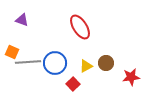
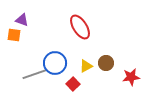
orange square: moved 2 px right, 17 px up; rotated 16 degrees counterclockwise
gray line: moved 7 px right, 12 px down; rotated 15 degrees counterclockwise
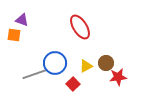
red star: moved 13 px left
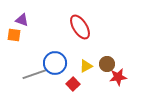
brown circle: moved 1 px right, 1 px down
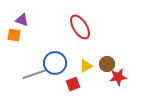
red square: rotated 24 degrees clockwise
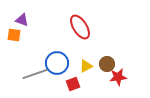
blue circle: moved 2 px right
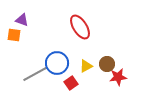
gray line: rotated 10 degrees counterclockwise
red square: moved 2 px left, 1 px up; rotated 16 degrees counterclockwise
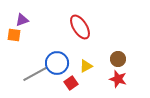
purple triangle: rotated 40 degrees counterclockwise
brown circle: moved 11 px right, 5 px up
red star: moved 2 px down; rotated 24 degrees clockwise
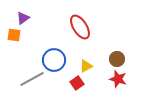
purple triangle: moved 1 px right, 2 px up; rotated 16 degrees counterclockwise
brown circle: moved 1 px left
blue circle: moved 3 px left, 3 px up
gray line: moved 3 px left, 5 px down
red square: moved 6 px right
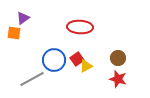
red ellipse: rotated 55 degrees counterclockwise
orange square: moved 2 px up
brown circle: moved 1 px right, 1 px up
red square: moved 24 px up
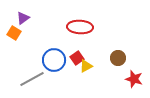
orange square: rotated 24 degrees clockwise
red square: moved 1 px up
red star: moved 16 px right
